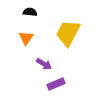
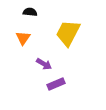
orange triangle: moved 3 px left
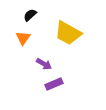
black semicircle: moved 3 px down; rotated 48 degrees counterclockwise
yellow trapezoid: rotated 88 degrees counterclockwise
purple rectangle: moved 2 px left
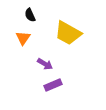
black semicircle: rotated 72 degrees counterclockwise
purple arrow: moved 1 px right
purple rectangle: moved 1 px left, 1 px down
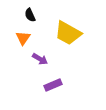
purple arrow: moved 5 px left, 5 px up
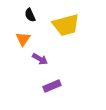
yellow trapezoid: moved 2 px left, 8 px up; rotated 44 degrees counterclockwise
orange triangle: moved 1 px down
purple rectangle: moved 1 px left, 1 px down
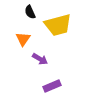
black semicircle: moved 3 px up
yellow trapezoid: moved 8 px left
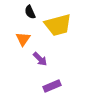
purple arrow: rotated 14 degrees clockwise
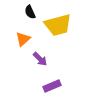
orange triangle: rotated 14 degrees clockwise
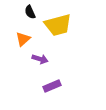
purple arrow: rotated 28 degrees counterclockwise
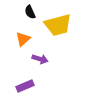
purple rectangle: moved 27 px left
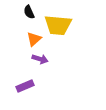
black semicircle: moved 1 px left
yellow trapezoid: rotated 20 degrees clockwise
orange triangle: moved 11 px right
